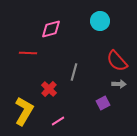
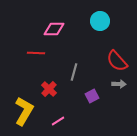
pink diamond: moved 3 px right; rotated 15 degrees clockwise
red line: moved 8 px right
purple square: moved 11 px left, 7 px up
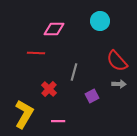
yellow L-shape: moved 3 px down
pink line: rotated 32 degrees clockwise
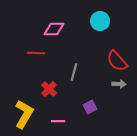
purple square: moved 2 px left, 11 px down
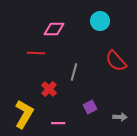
red semicircle: moved 1 px left
gray arrow: moved 1 px right, 33 px down
pink line: moved 2 px down
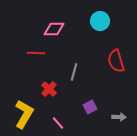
red semicircle: rotated 25 degrees clockwise
gray arrow: moved 1 px left
pink line: rotated 48 degrees clockwise
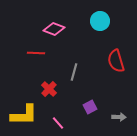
pink diamond: rotated 20 degrees clockwise
yellow L-shape: moved 1 px down; rotated 60 degrees clockwise
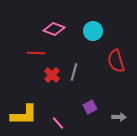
cyan circle: moved 7 px left, 10 px down
red cross: moved 3 px right, 14 px up
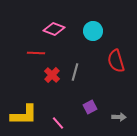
gray line: moved 1 px right
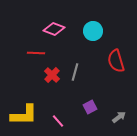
gray arrow: rotated 40 degrees counterclockwise
pink line: moved 2 px up
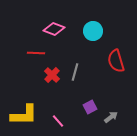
gray arrow: moved 8 px left
